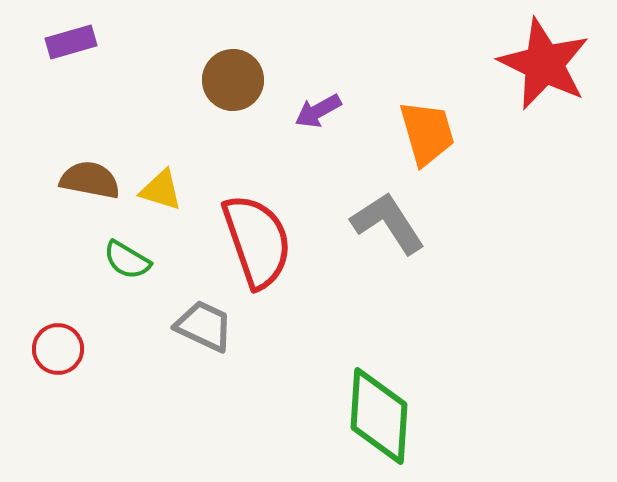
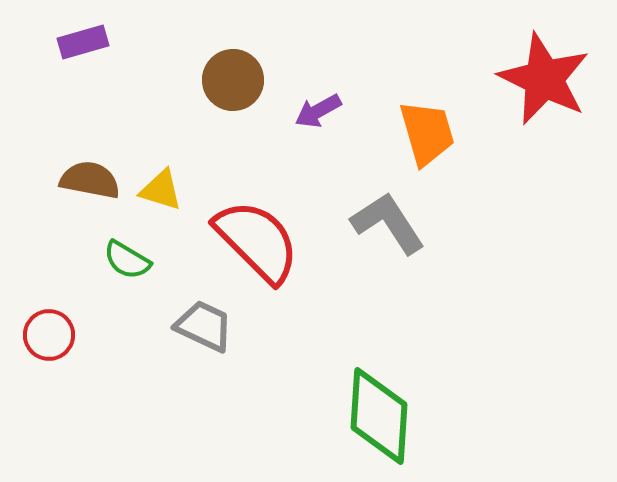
purple rectangle: moved 12 px right
red star: moved 15 px down
red semicircle: rotated 26 degrees counterclockwise
red circle: moved 9 px left, 14 px up
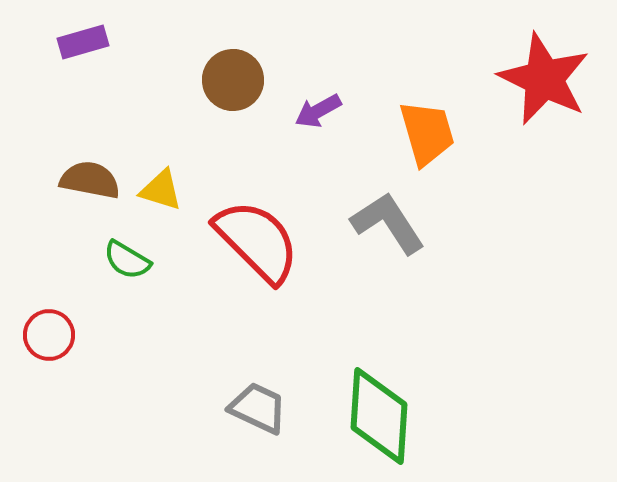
gray trapezoid: moved 54 px right, 82 px down
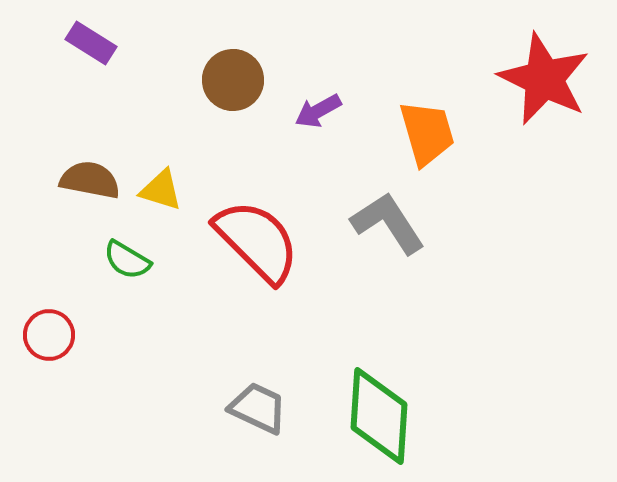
purple rectangle: moved 8 px right, 1 px down; rotated 48 degrees clockwise
